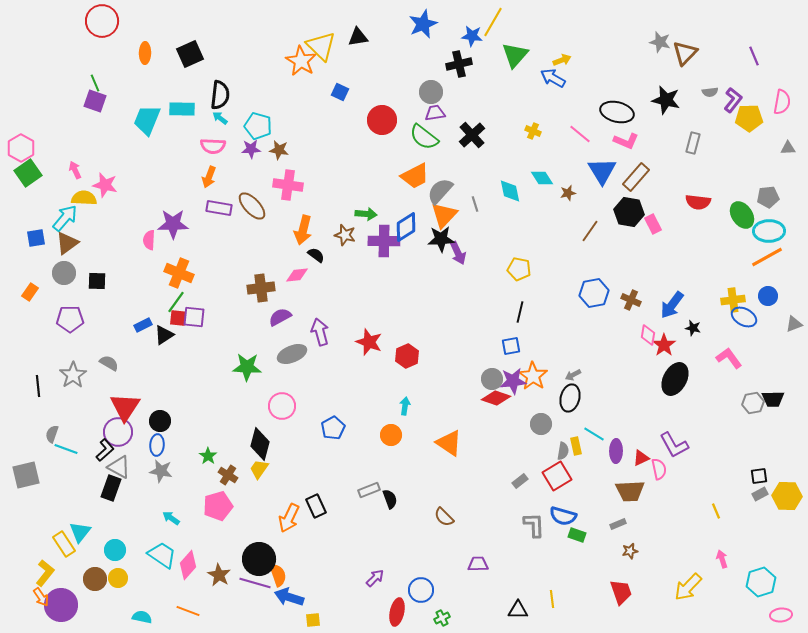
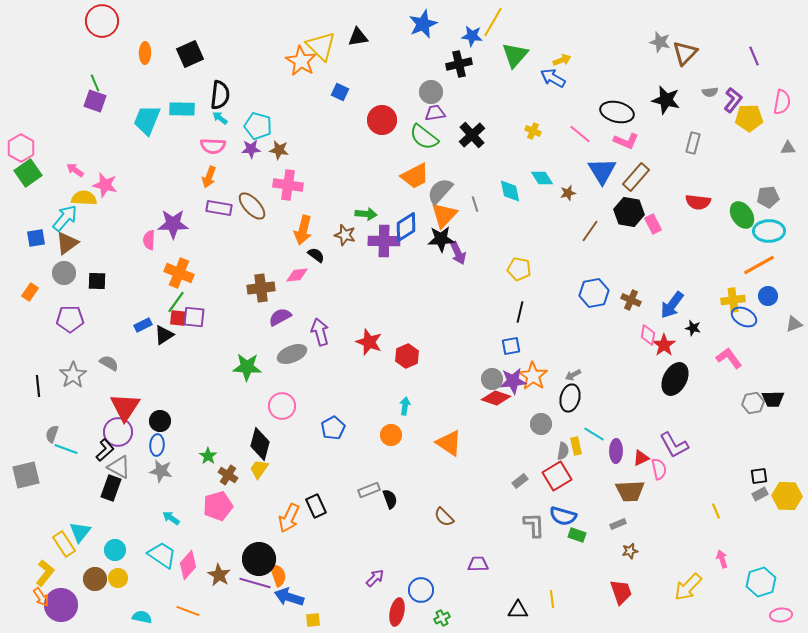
pink arrow at (75, 170): rotated 30 degrees counterclockwise
orange line at (767, 257): moved 8 px left, 8 px down
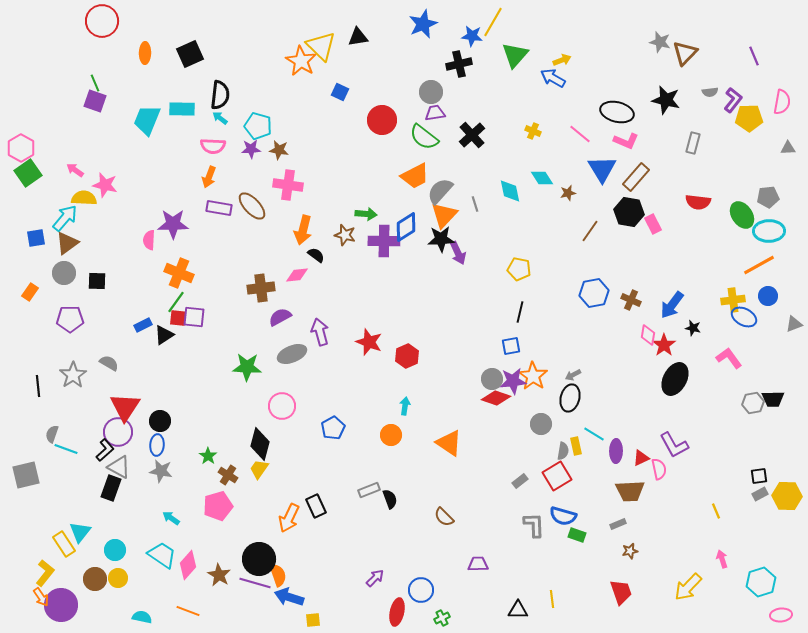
blue triangle at (602, 171): moved 2 px up
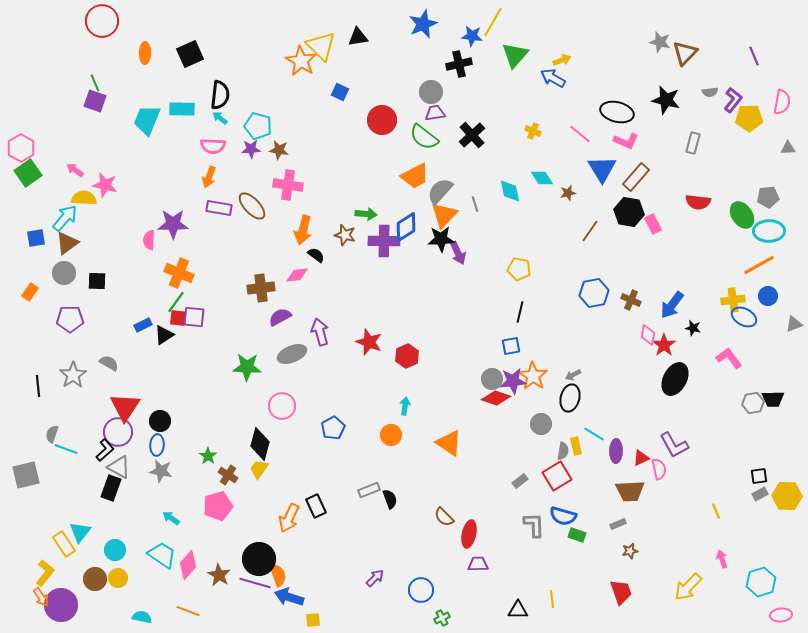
red ellipse at (397, 612): moved 72 px right, 78 px up
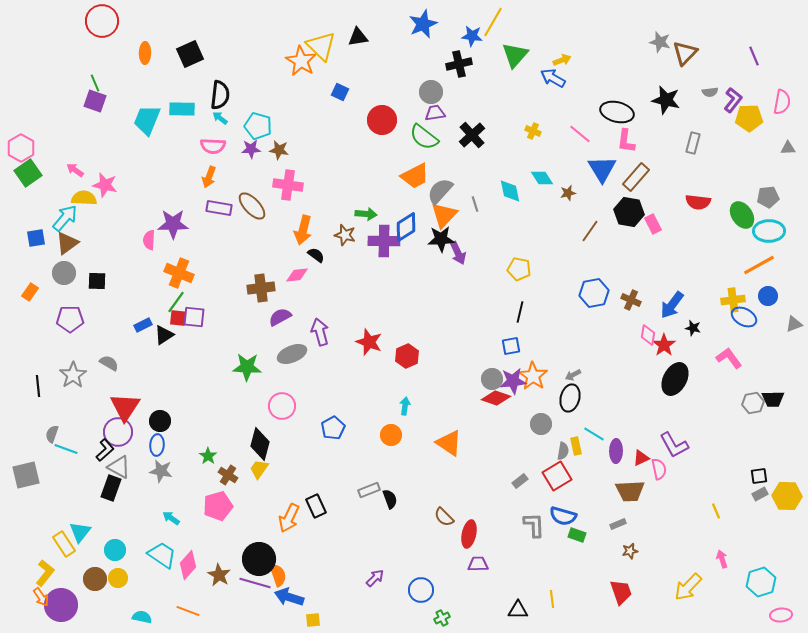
pink L-shape at (626, 141): rotated 75 degrees clockwise
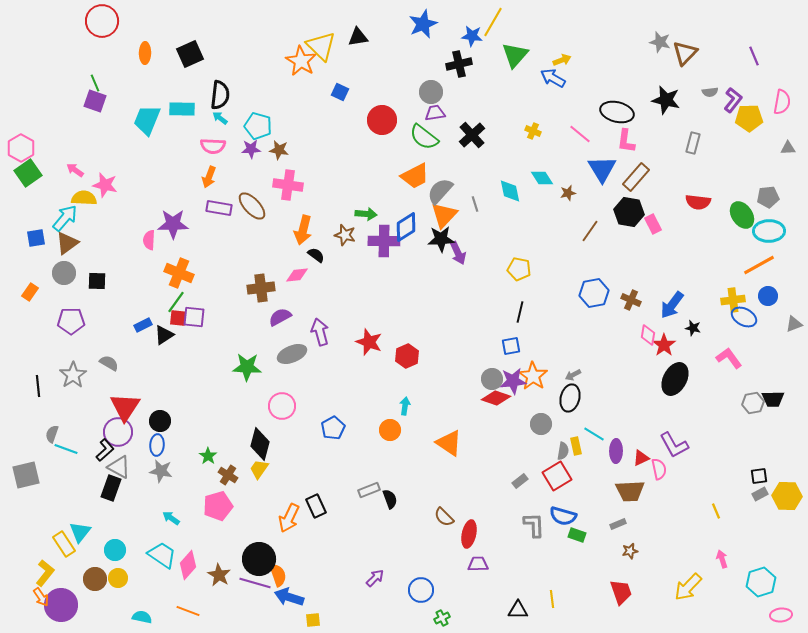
purple pentagon at (70, 319): moved 1 px right, 2 px down
orange circle at (391, 435): moved 1 px left, 5 px up
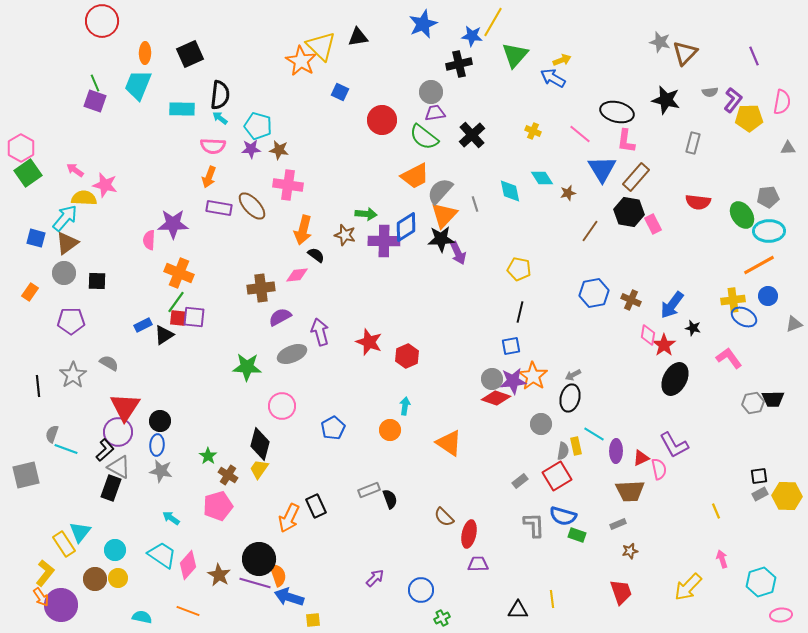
cyan trapezoid at (147, 120): moved 9 px left, 35 px up
blue square at (36, 238): rotated 24 degrees clockwise
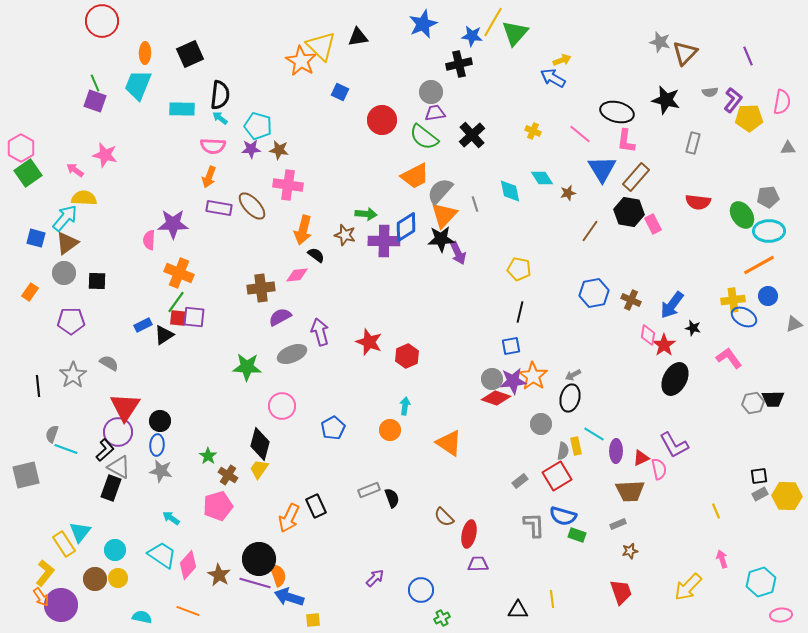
green triangle at (515, 55): moved 22 px up
purple line at (754, 56): moved 6 px left
pink star at (105, 185): moved 30 px up
black semicircle at (390, 499): moved 2 px right, 1 px up
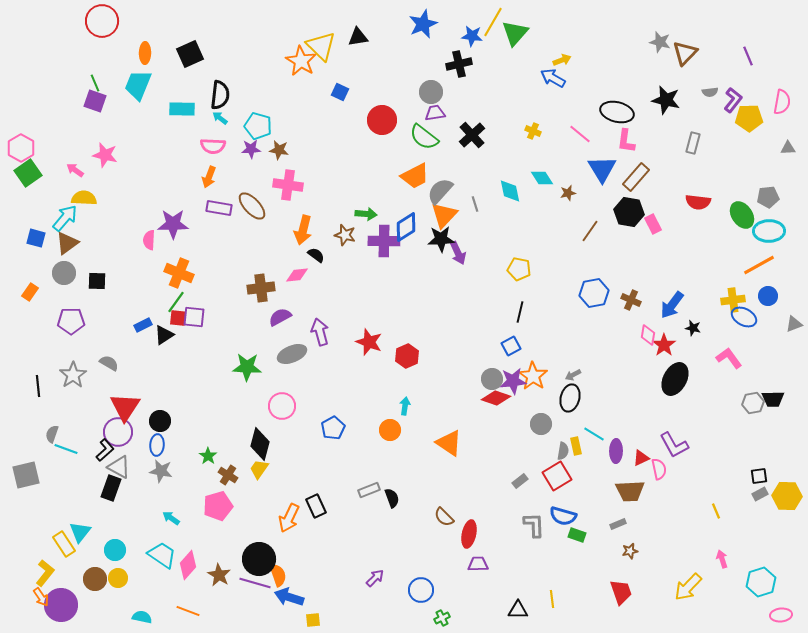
blue square at (511, 346): rotated 18 degrees counterclockwise
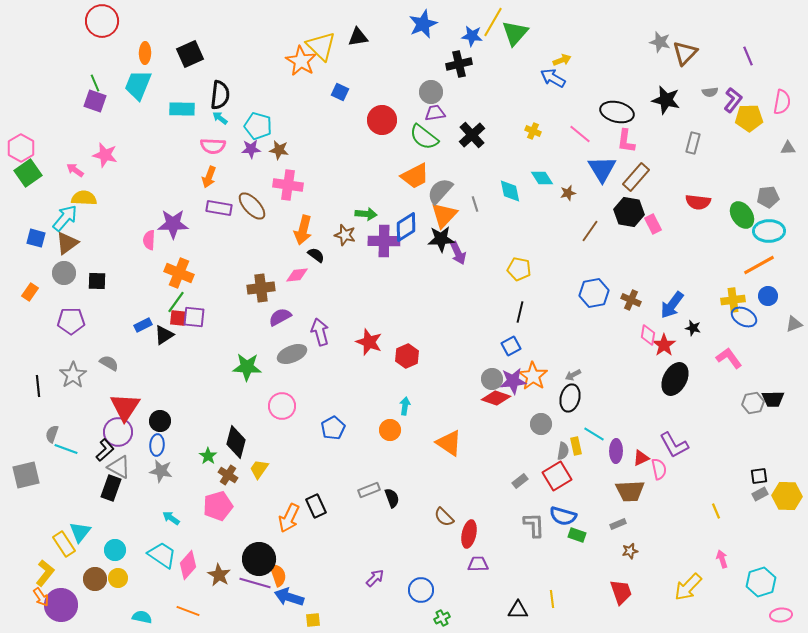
black diamond at (260, 444): moved 24 px left, 2 px up
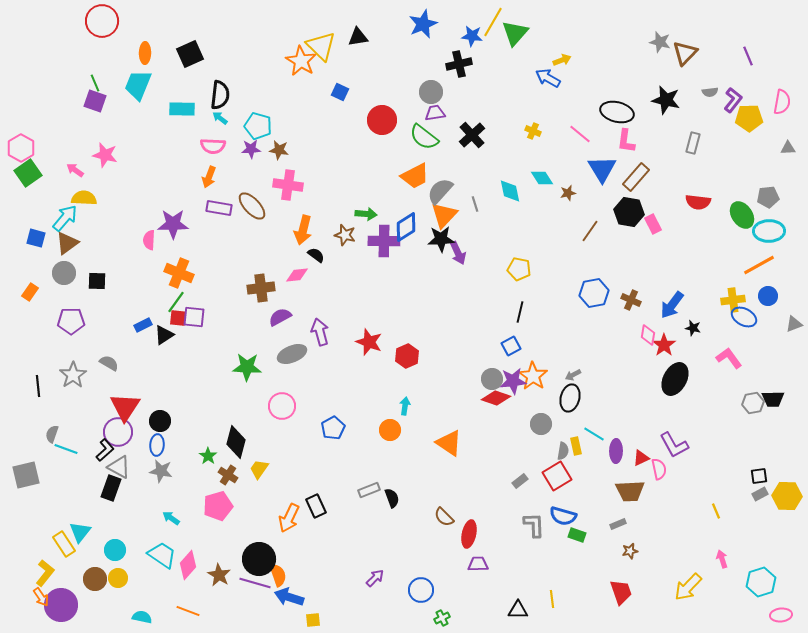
blue arrow at (553, 78): moved 5 px left
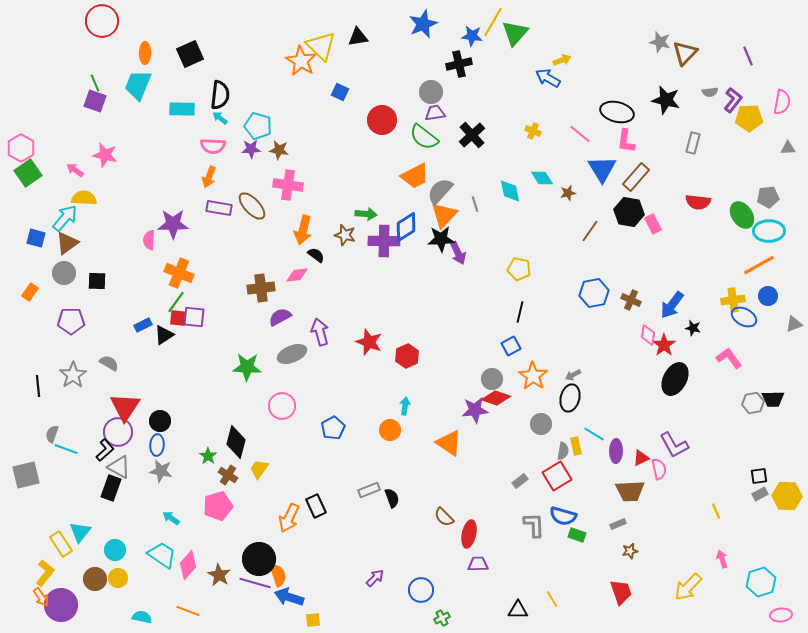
purple star at (513, 381): moved 38 px left, 29 px down
yellow rectangle at (64, 544): moved 3 px left
yellow line at (552, 599): rotated 24 degrees counterclockwise
